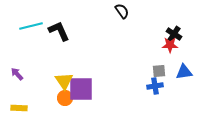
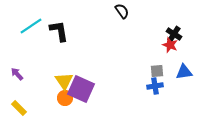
cyan line: rotated 20 degrees counterclockwise
black L-shape: rotated 15 degrees clockwise
red star: rotated 21 degrees clockwise
gray square: moved 2 px left
purple square: rotated 24 degrees clockwise
yellow rectangle: rotated 42 degrees clockwise
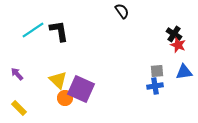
cyan line: moved 2 px right, 4 px down
red star: moved 8 px right
yellow triangle: moved 6 px left, 1 px up; rotated 12 degrees counterclockwise
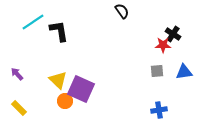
cyan line: moved 8 px up
black cross: moved 1 px left
red star: moved 15 px left; rotated 21 degrees counterclockwise
blue cross: moved 4 px right, 24 px down
orange circle: moved 3 px down
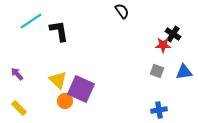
cyan line: moved 2 px left, 1 px up
gray square: rotated 24 degrees clockwise
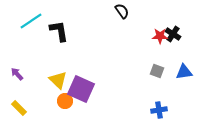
red star: moved 3 px left, 9 px up
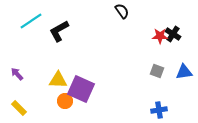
black L-shape: rotated 110 degrees counterclockwise
yellow triangle: rotated 42 degrees counterclockwise
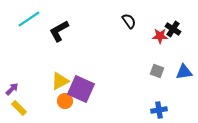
black semicircle: moved 7 px right, 10 px down
cyan line: moved 2 px left, 2 px up
black cross: moved 5 px up
purple arrow: moved 5 px left, 15 px down; rotated 88 degrees clockwise
yellow triangle: moved 2 px right, 1 px down; rotated 30 degrees counterclockwise
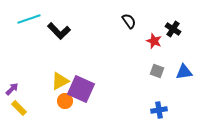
cyan line: rotated 15 degrees clockwise
black L-shape: rotated 105 degrees counterclockwise
red star: moved 6 px left, 5 px down; rotated 21 degrees clockwise
